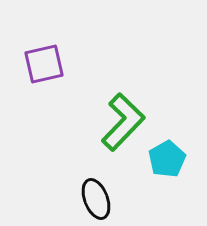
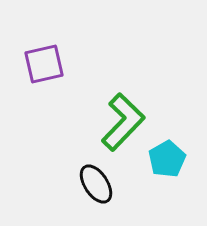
black ellipse: moved 15 px up; rotated 12 degrees counterclockwise
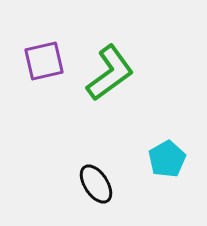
purple square: moved 3 px up
green L-shape: moved 13 px left, 49 px up; rotated 10 degrees clockwise
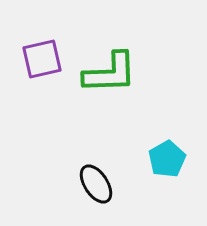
purple square: moved 2 px left, 2 px up
green L-shape: rotated 34 degrees clockwise
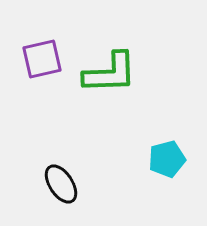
cyan pentagon: rotated 15 degrees clockwise
black ellipse: moved 35 px left
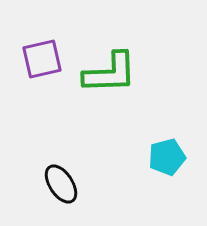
cyan pentagon: moved 2 px up
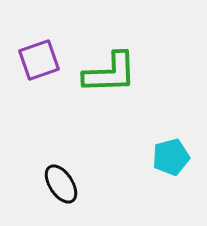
purple square: moved 3 px left, 1 px down; rotated 6 degrees counterclockwise
cyan pentagon: moved 4 px right
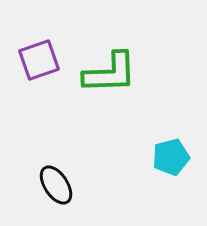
black ellipse: moved 5 px left, 1 px down
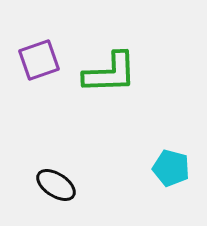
cyan pentagon: moved 11 px down; rotated 30 degrees clockwise
black ellipse: rotated 24 degrees counterclockwise
